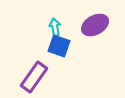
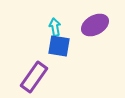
blue square: rotated 10 degrees counterclockwise
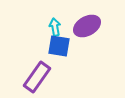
purple ellipse: moved 8 px left, 1 px down
purple rectangle: moved 3 px right
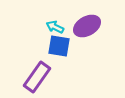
cyan arrow: rotated 54 degrees counterclockwise
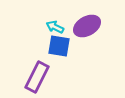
purple rectangle: rotated 8 degrees counterclockwise
